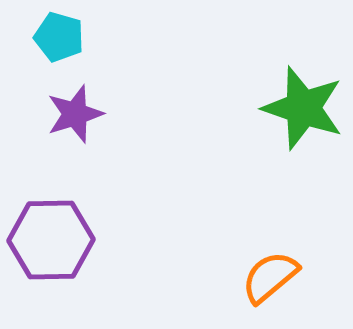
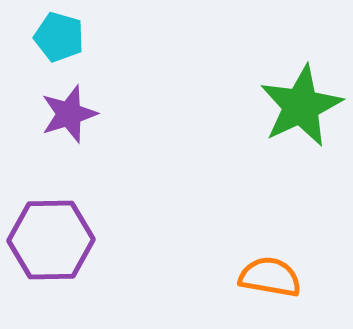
green star: moved 2 px left, 2 px up; rotated 28 degrees clockwise
purple star: moved 6 px left
orange semicircle: rotated 50 degrees clockwise
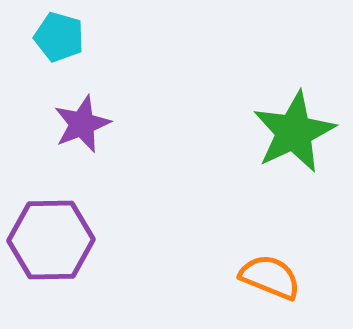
green star: moved 7 px left, 26 px down
purple star: moved 13 px right, 10 px down; rotated 4 degrees counterclockwise
orange semicircle: rotated 12 degrees clockwise
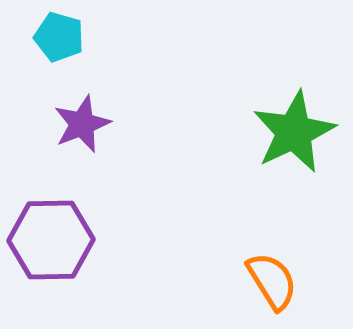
orange semicircle: moved 2 px right, 4 px down; rotated 36 degrees clockwise
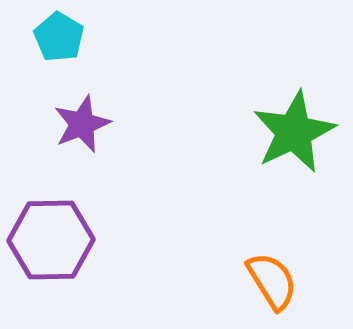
cyan pentagon: rotated 15 degrees clockwise
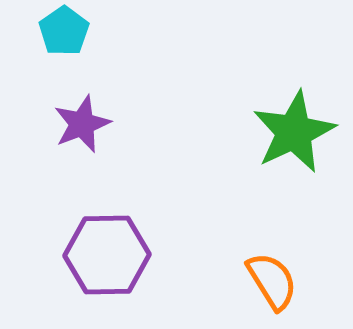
cyan pentagon: moved 5 px right, 6 px up; rotated 6 degrees clockwise
purple hexagon: moved 56 px right, 15 px down
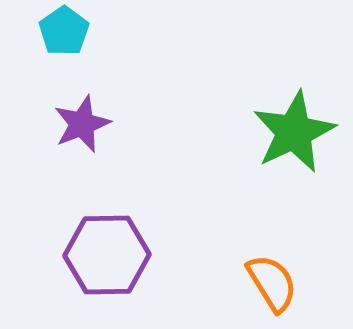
orange semicircle: moved 2 px down
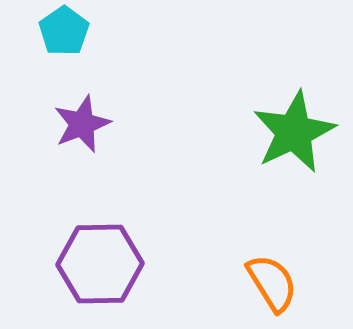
purple hexagon: moved 7 px left, 9 px down
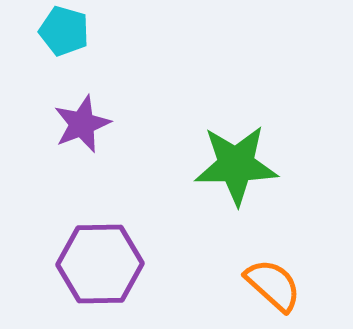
cyan pentagon: rotated 21 degrees counterclockwise
green star: moved 58 px left, 33 px down; rotated 24 degrees clockwise
orange semicircle: moved 1 px right, 2 px down; rotated 16 degrees counterclockwise
